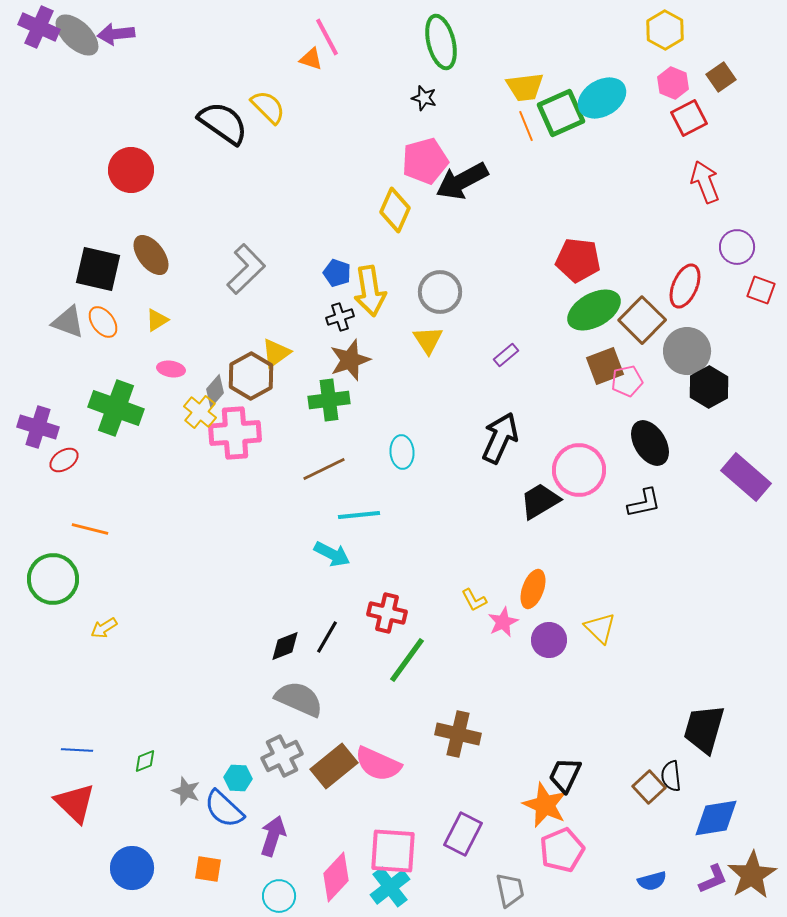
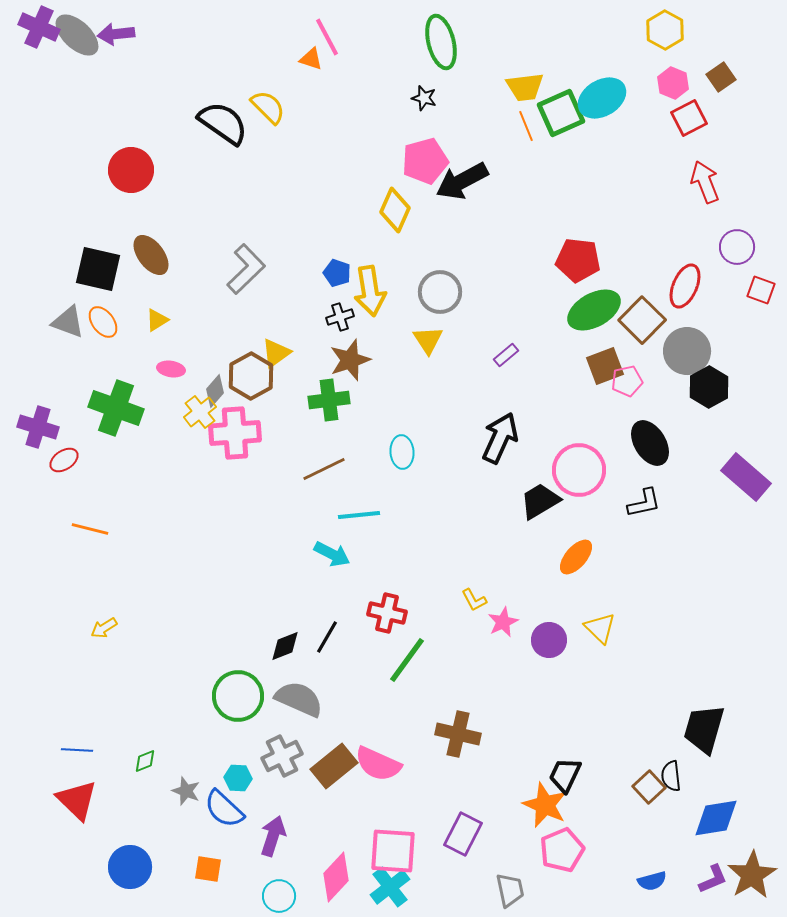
yellow cross at (200, 412): rotated 12 degrees clockwise
green circle at (53, 579): moved 185 px right, 117 px down
orange ellipse at (533, 589): moved 43 px right, 32 px up; rotated 21 degrees clockwise
red triangle at (75, 803): moved 2 px right, 3 px up
blue circle at (132, 868): moved 2 px left, 1 px up
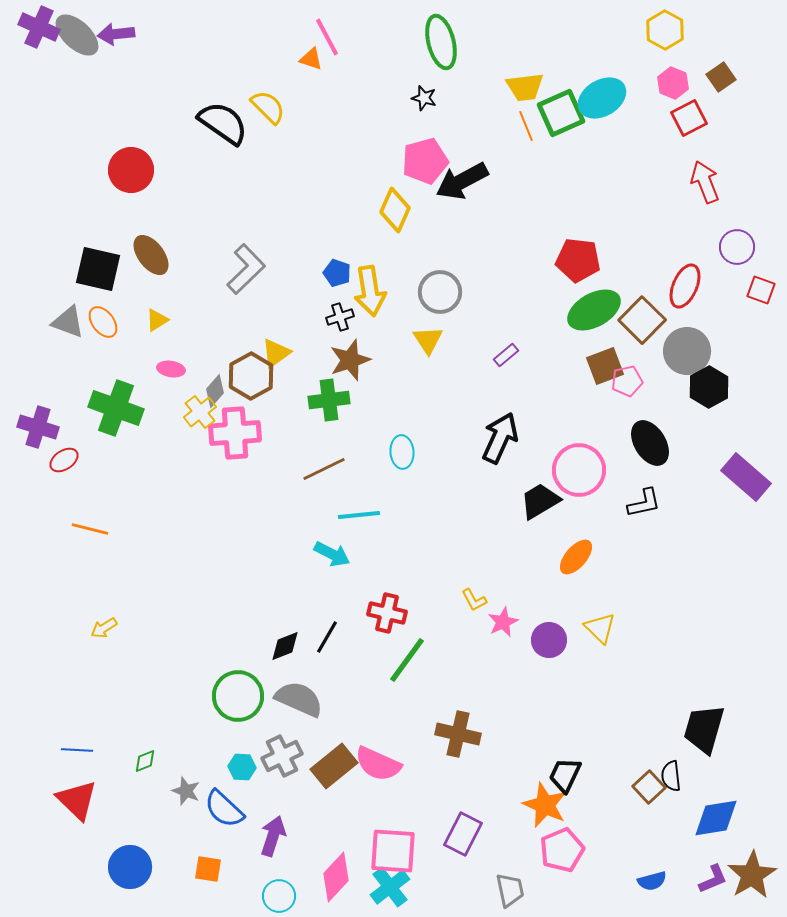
cyan hexagon at (238, 778): moved 4 px right, 11 px up
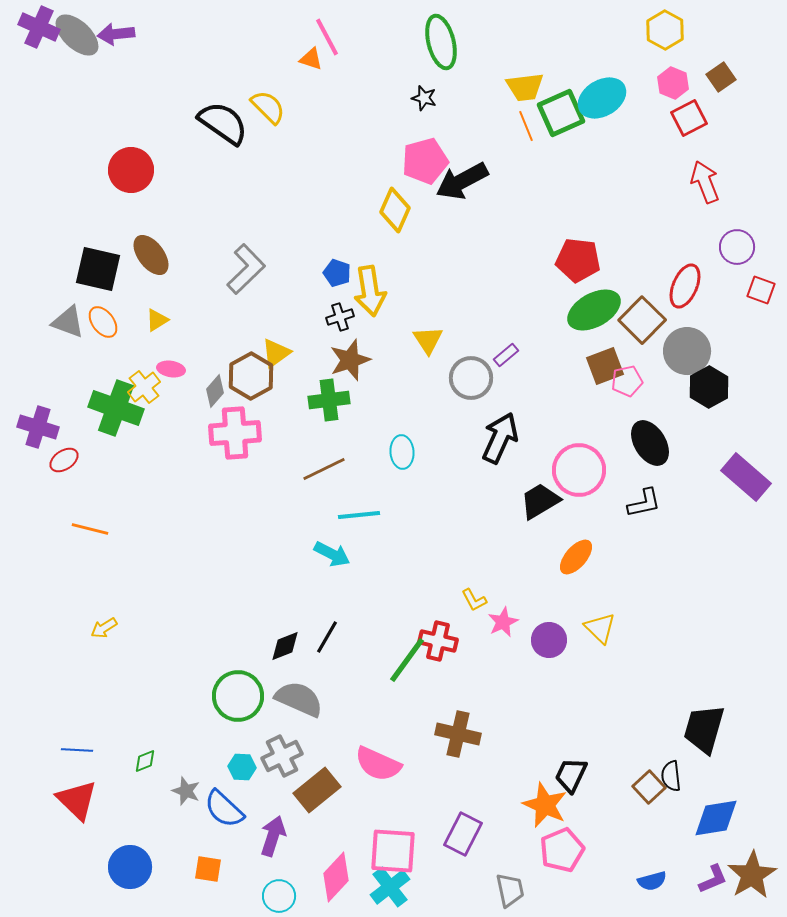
gray circle at (440, 292): moved 31 px right, 86 px down
yellow cross at (200, 412): moved 56 px left, 25 px up
red cross at (387, 613): moved 51 px right, 28 px down
brown rectangle at (334, 766): moved 17 px left, 24 px down
black trapezoid at (565, 775): moved 6 px right
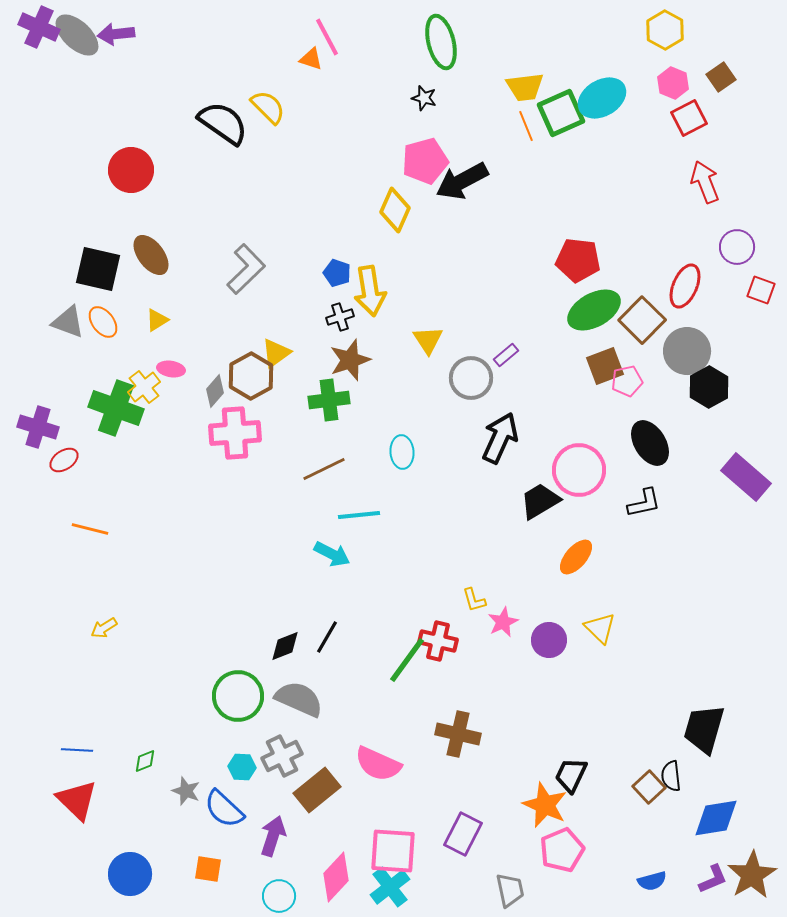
yellow L-shape at (474, 600): rotated 12 degrees clockwise
blue circle at (130, 867): moved 7 px down
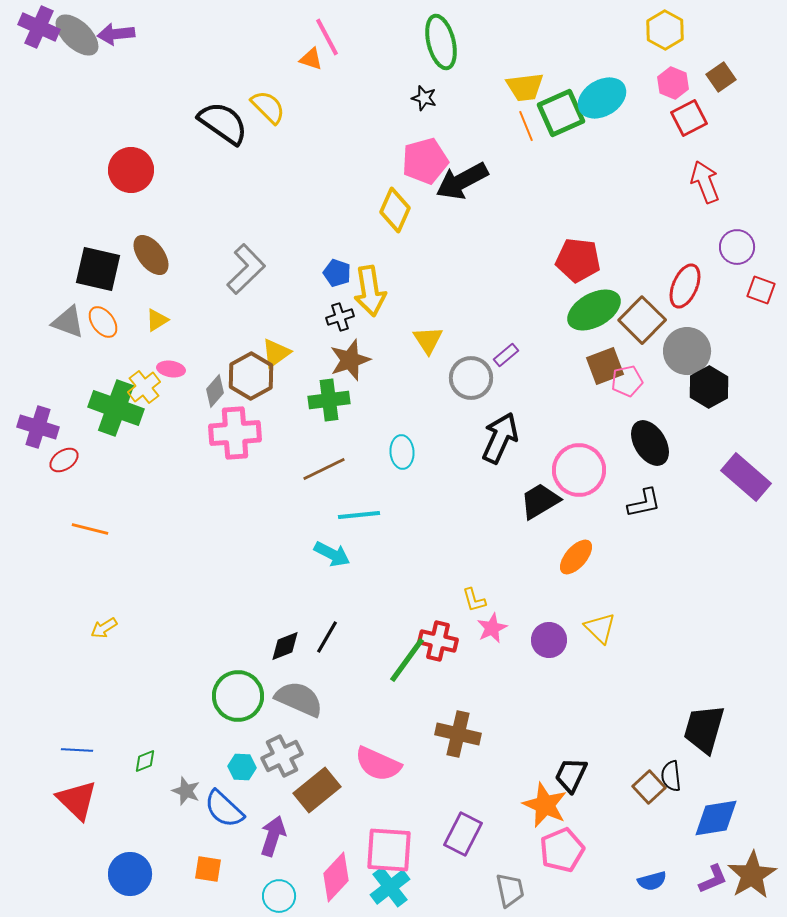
pink star at (503, 622): moved 11 px left, 6 px down
pink square at (393, 851): moved 4 px left, 1 px up
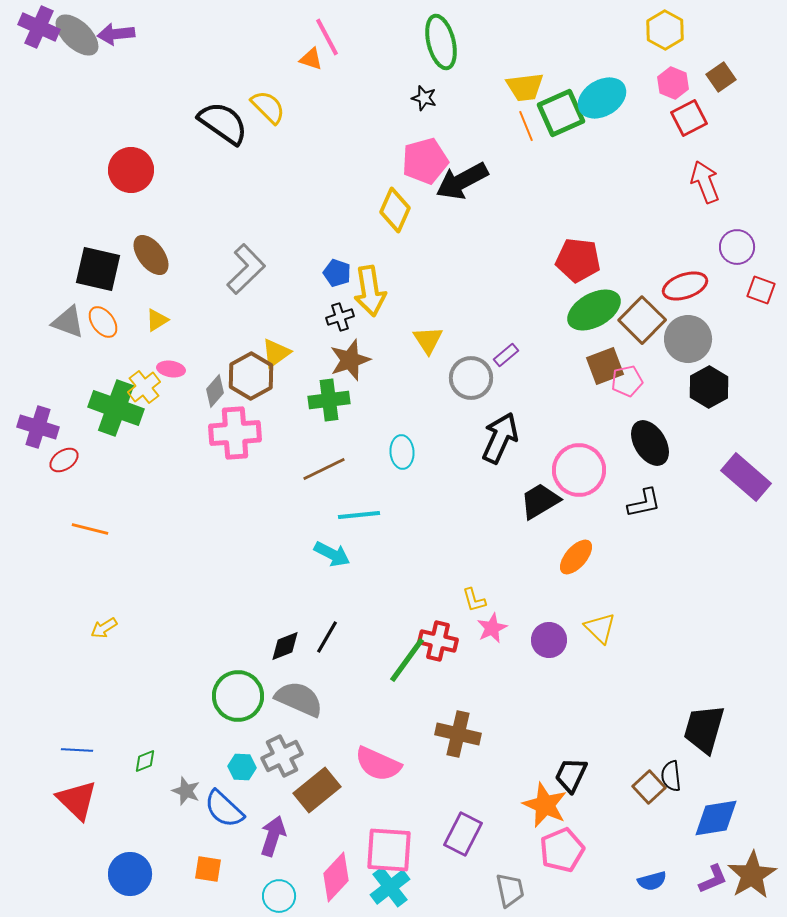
red ellipse at (685, 286): rotated 48 degrees clockwise
gray circle at (687, 351): moved 1 px right, 12 px up
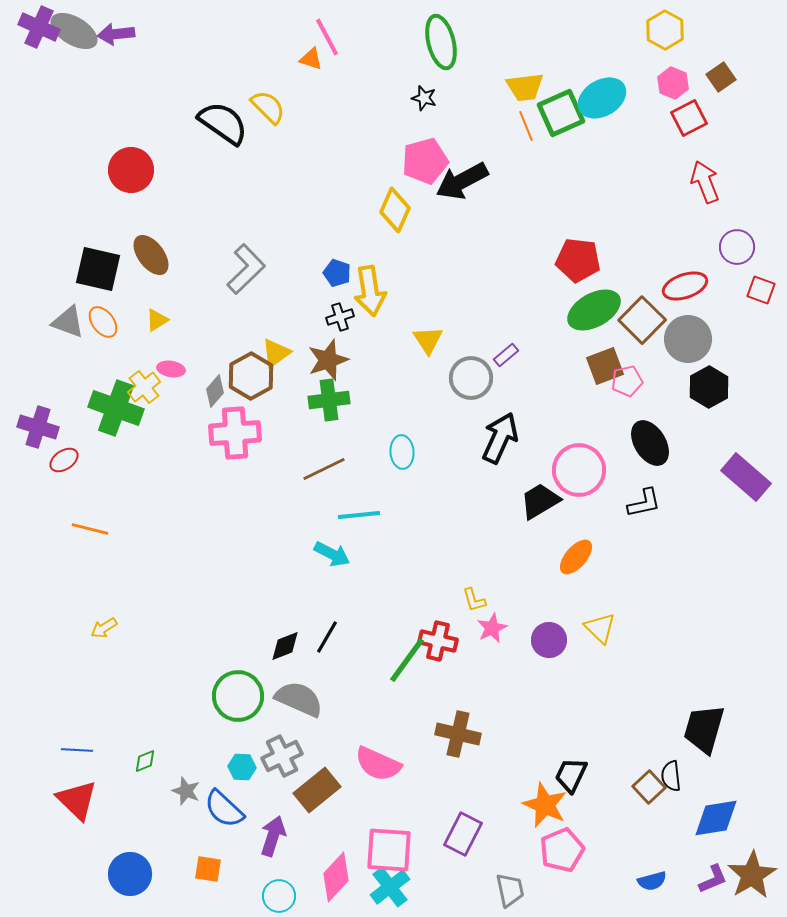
gray ellipse at (77, 35): moved 3 px left, 4 px up; rotated 12 degrees counterclockwise
brown star at (350, 360): moved 22 px left
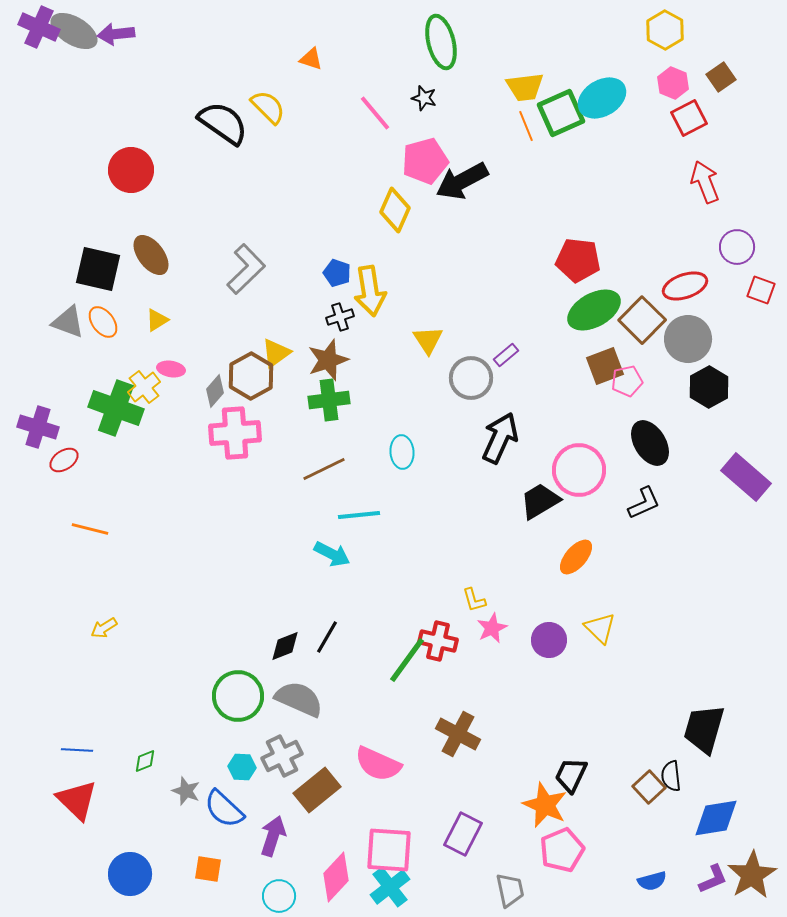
pink line at (327, 37): moved 48 px right, 76 px down; rotated 12 degrees counterclockwise
black L-shape at (644, 503): rotated 12 degrees counterclockwise
brown cross at (458, 734): rotated 15 degrees clockwise
